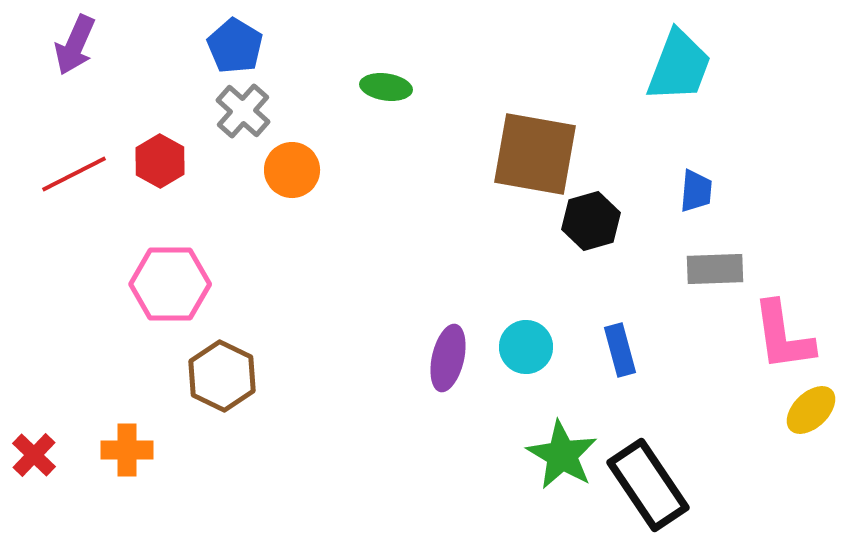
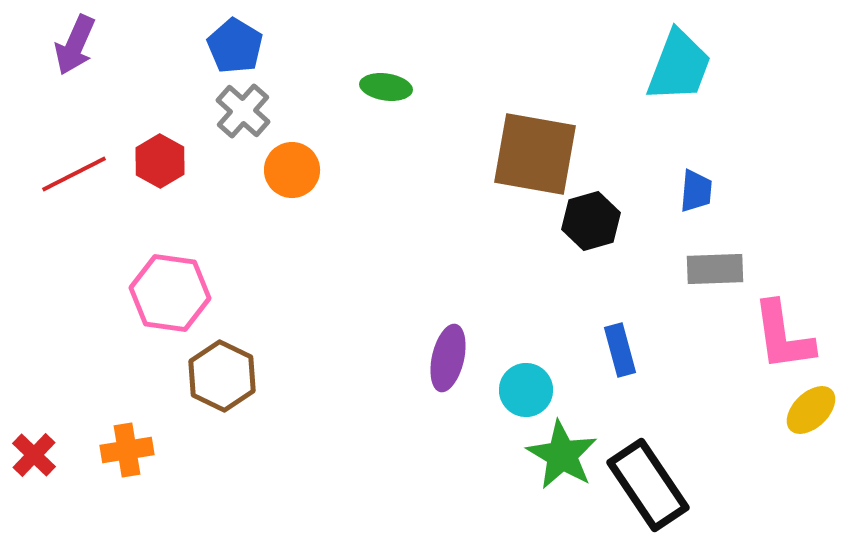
pink hexagon: moved 9 px down; rotated 8 degrees clockwise
cyan circle: moved 43 px down
orange cross: rotated 9 degrees counterclockwise
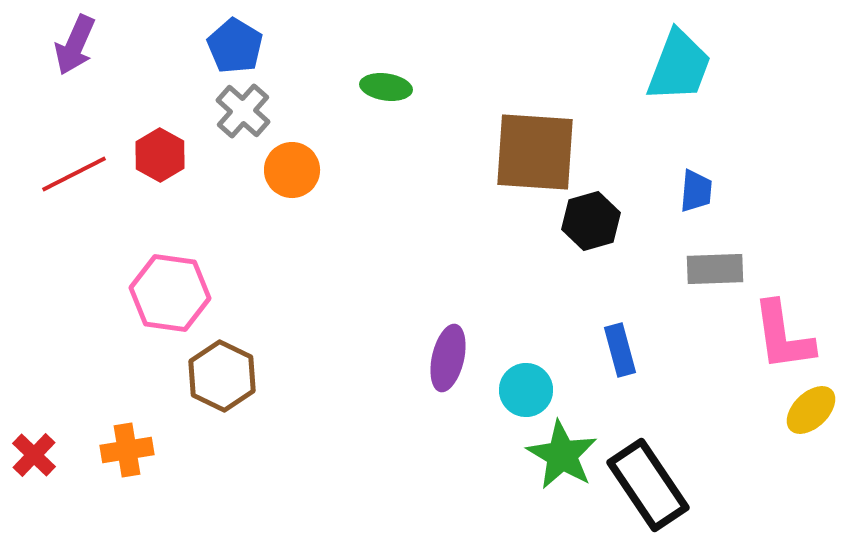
brown square: moved 2 px up; rotated 6 degrees counterclockwise
red hexagon: moved 6 px up
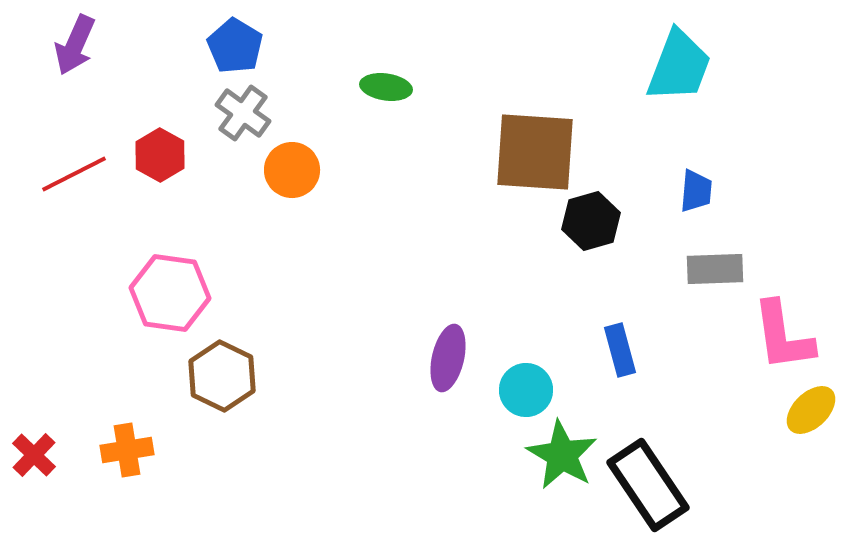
gray cross: moved 2 px down; rotated 6 degrees counterclockwise
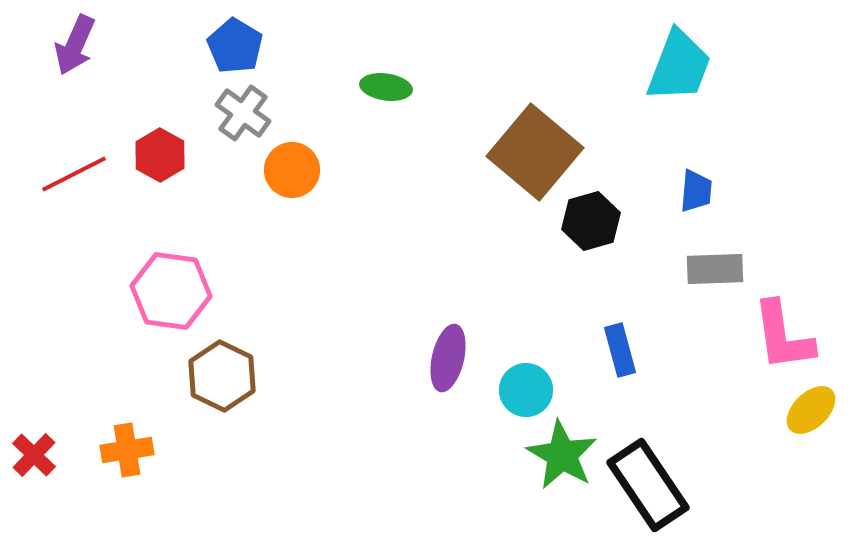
brown square: rotated 36 degrees clockwise
pink hexagon: moved 1 px right, 2 px up
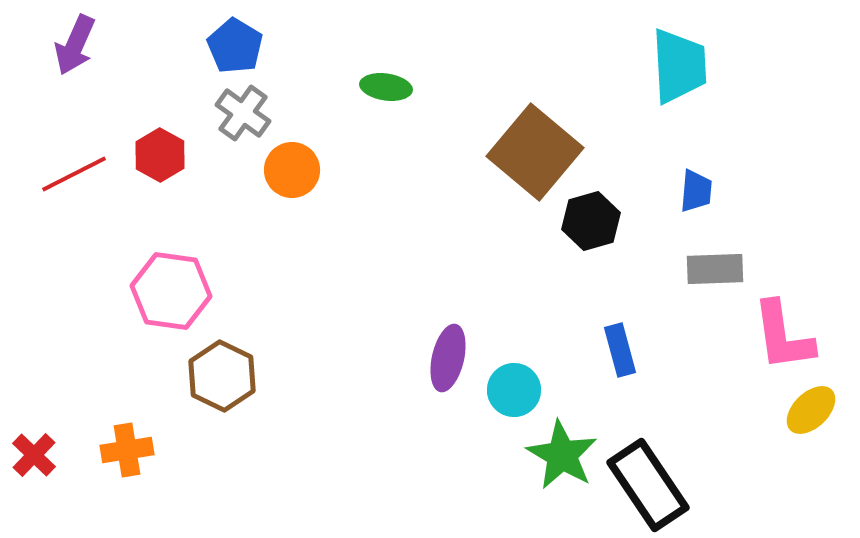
cyan trapezoid: rotated 24 degrees counterclockwise
cyan circle: moved 12 px left
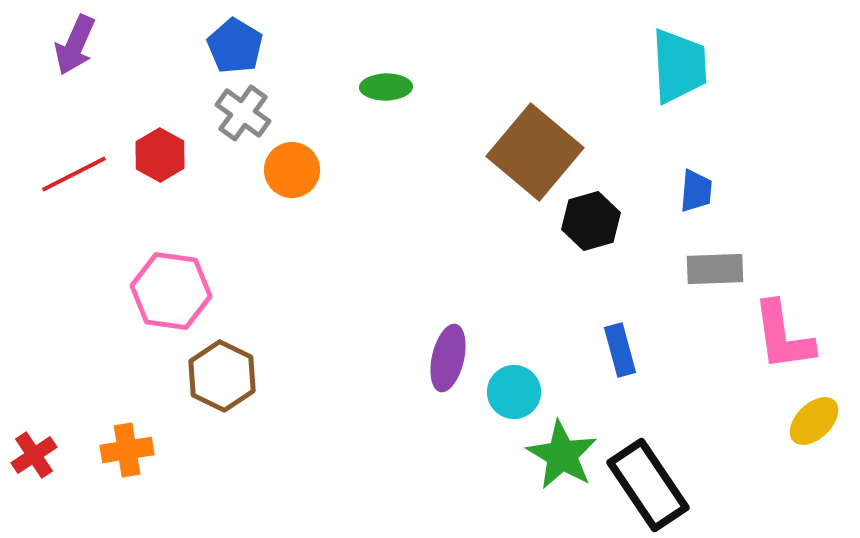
green ellipse: rotated 9 degrees counterclockwise
cyan circle: moved 2 px down
yellow ellipse: moved 3 px right, 11 px down
red cross: rotated 12 degrees clockwise
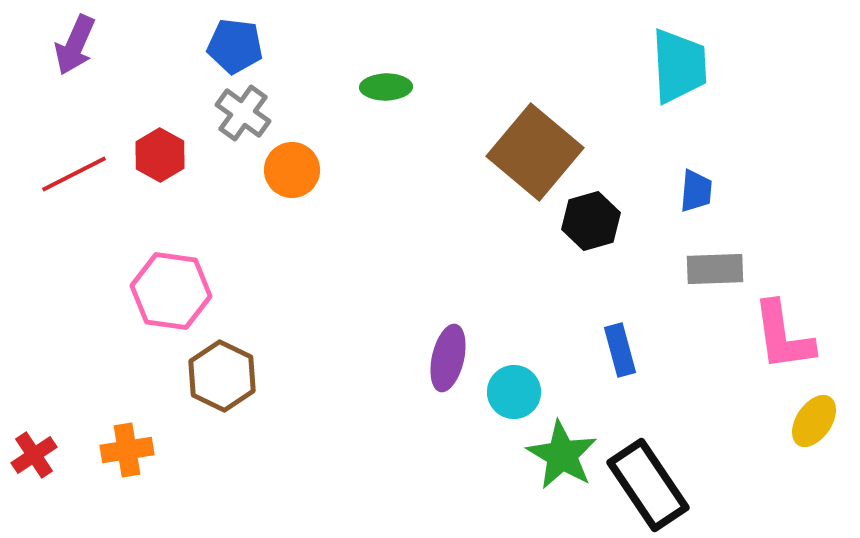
blue pentagon: rotated 24 degrees counterclockwise
yellow ellipse: rotated 12 degrees counterclockwise
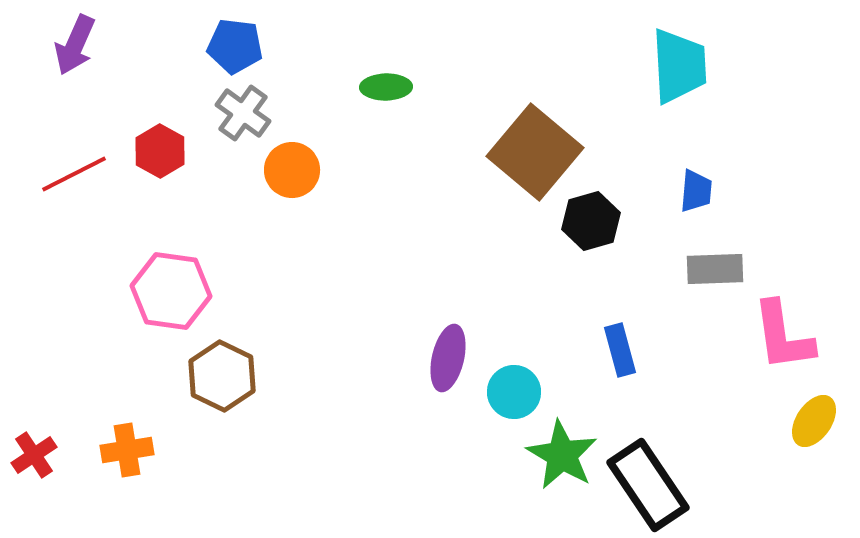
red hexagon: moved 4 px up
